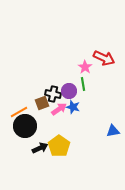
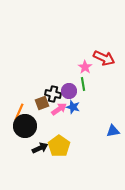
orange line: rotated 36 degrees counterclockwise
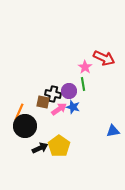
brown square: moved 1 px right, 1 px up; rotated 32 degrees clockwise
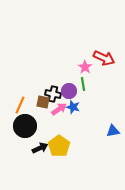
orange line: moved 1 px right, 7 px up
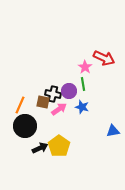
blue star: moved 9 px right
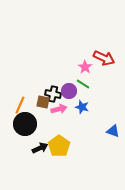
green line: rotated 48 degrees counterclockwise
pink arrow: rotated 21 degrees clockwise
black circle: moved 2 px up
blue triangle: rotated 32 degrees clockwise
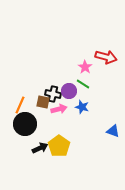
red arrow: moved 2 px right, 1 px up; rotated 10 degrees counterclockwise
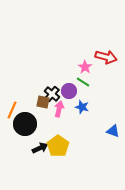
green line: moved 2 px up
black cross: moved 1 px left; rotated 28 degrees clockwise
orange line: moved 8 px left, 5 px down
pink arrow: rotated 63 degrees counterclockwise
yellow pentagon: moved 1 px left
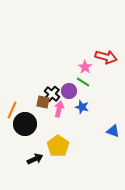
black arrow: moved 5 px left, 11 px down
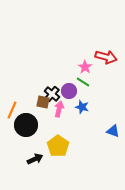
black circle: moved 1 px right, 1 px down
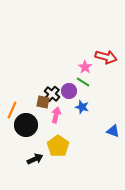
pink arrow: moved 3 px left, 6 px down
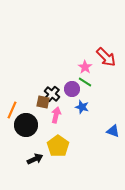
red arrow: rotated 30 degrees clockwise
green line: moved 2 px right
purple circle: moved 3 px right, 2 px up
